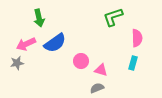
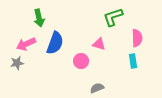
blue semicircle: rotated 35 degrees counterclockwise
cyan rectangle: moved 2 px up; rotated 24 degrees counterclockwise
pink triangle: moved 2 px left, 26 px up
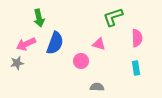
cyan rectangle: moved 3 px right, 7 px down
gray semicircle: moved 1 px up; rotated 24 degrees clockwise
